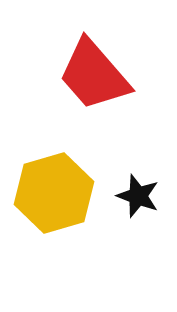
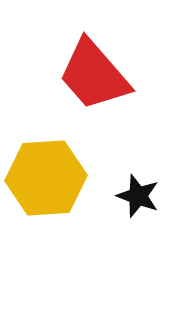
yellow hexagon: moved 8 px left, 15 px up; rotated 12 degrees clockwise
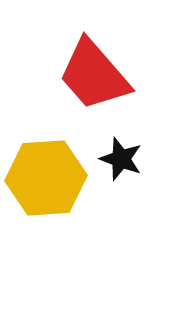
black star: moved 17 px left, 37 px up
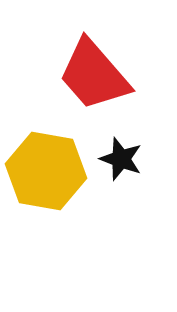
yellow hexagon: moved 7 px up; rotated 14 degrees clockwise
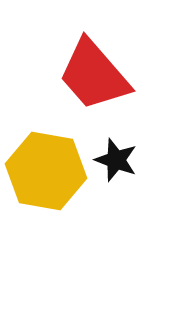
black star: moved 5 px left, 1 px down
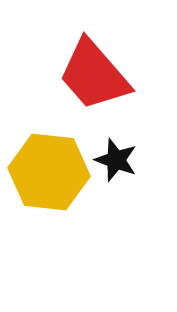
yellow hexagon: moved 3 px right, 1 px down; rotated 4 degrees counterclockwise
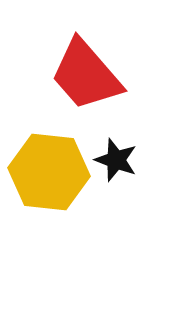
red trapezoid: moved 8 px left
